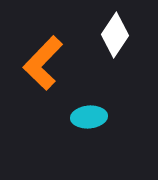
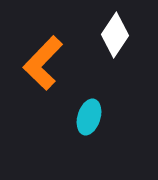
cyan ellipse: rotated 68 degrees counterclockwise
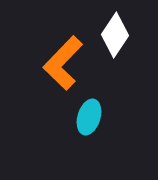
orange L-shape: moved 20 px right
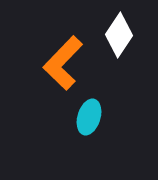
white diamond: moved 4 px right
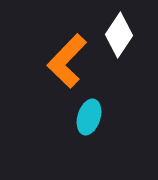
orange L-shape: moved 4 px right, 2 px up
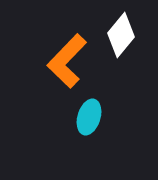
white diamond: moved 2 px right; rotated 6 degrees clockwise
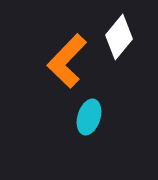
white diamond: moved 2 px left, 2 px down
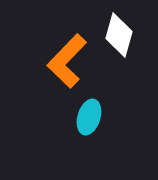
white diamond: moved 2 px up; rotated 24 degrees counterclockwise
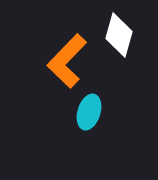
cyan ellipse: moved 5 px up
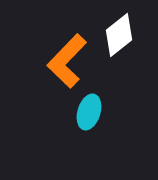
white diamond: rotated 36 degrees clockwise
